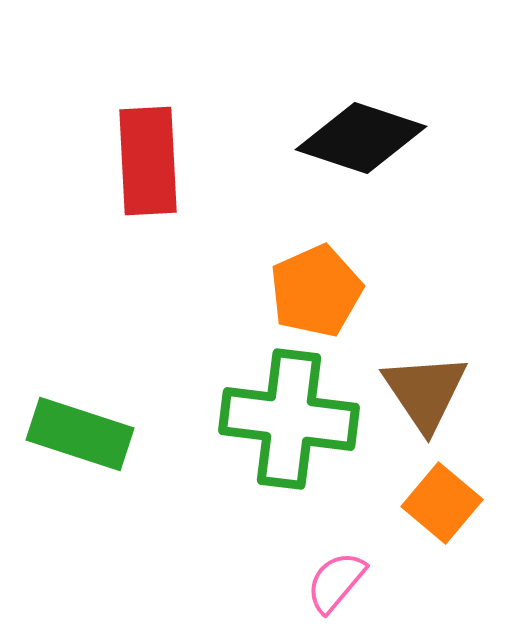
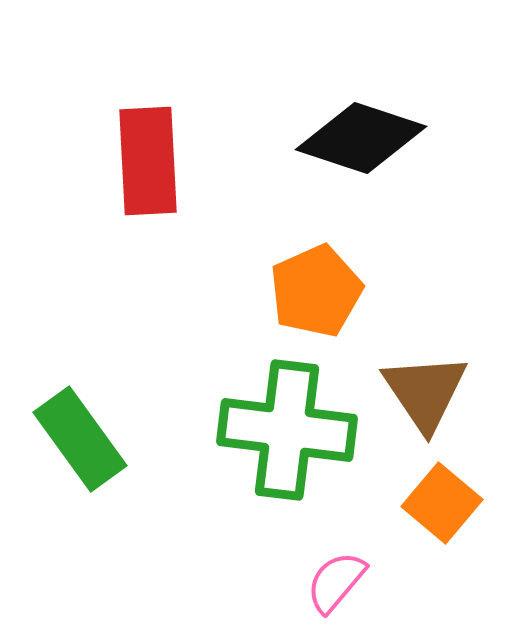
green cross: moved 2 px left, 11 px down
green rectangle: moved 5 px down; rotated 36 degrees clockwise
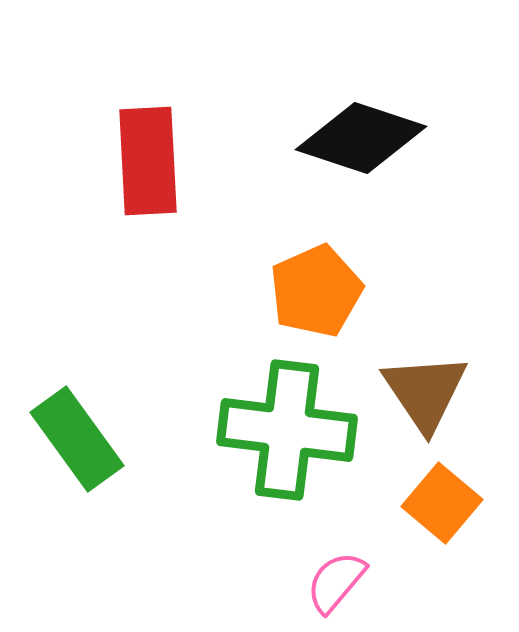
green rectangle: moved 3 px left
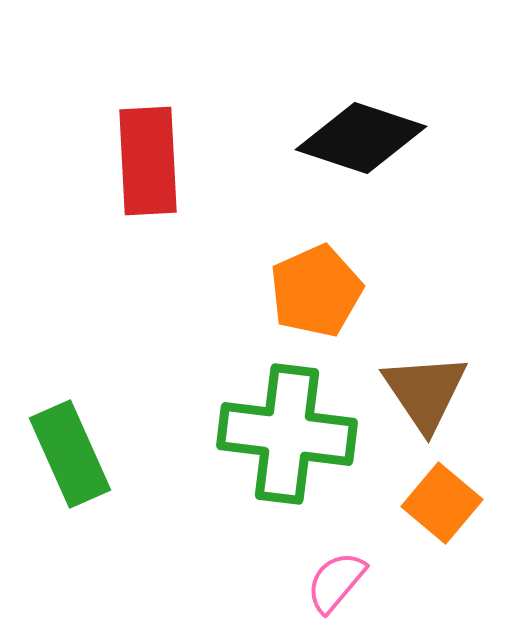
green cross: moved 4 px down
green rectangle: moved 7 px left, 15 px down; rotated 12 degrees clockwise
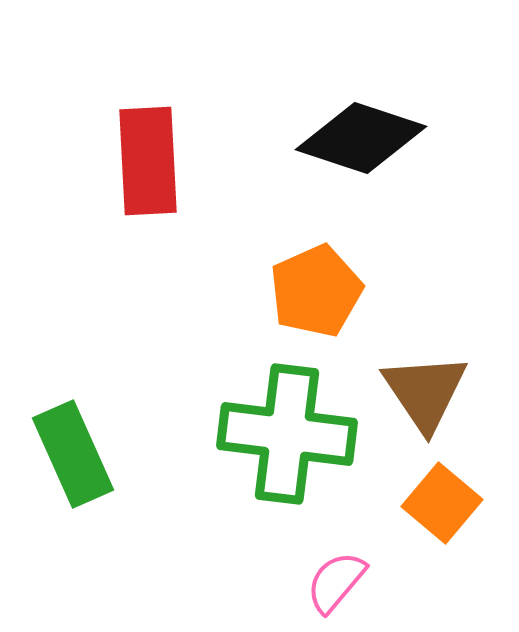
green rectangle: moved 3 px right
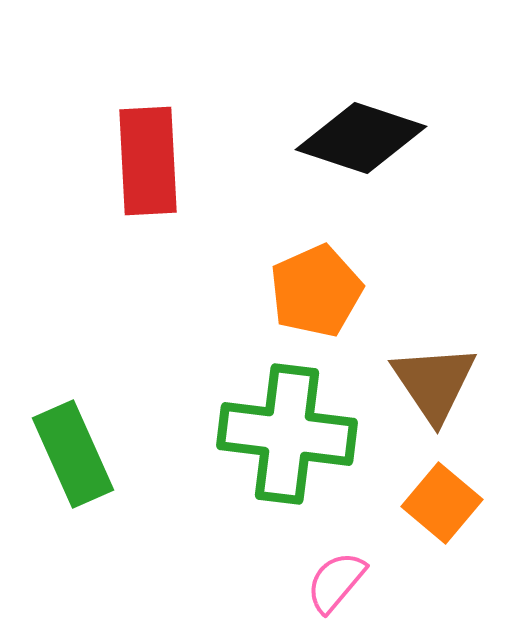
brown triangle: moved 9 px right, 9 px up
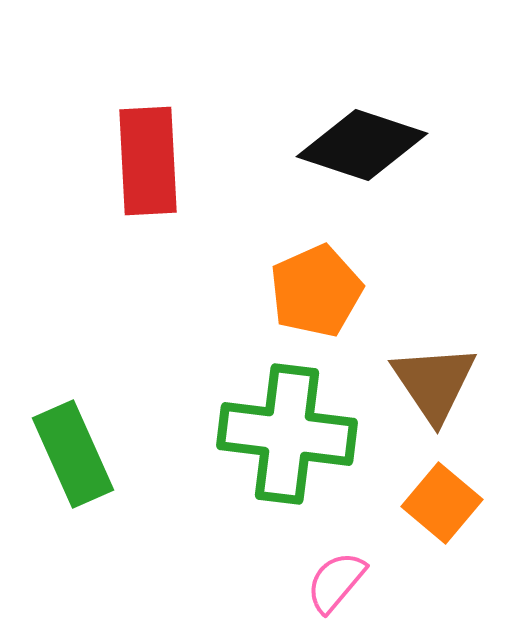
black diamond: moved 1 px right, 7 px down
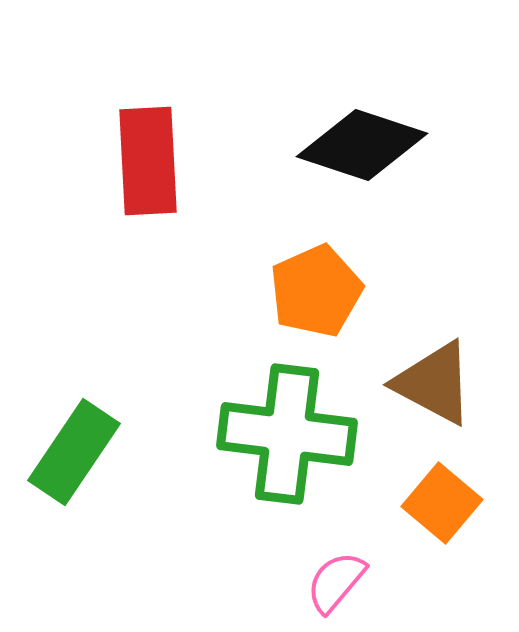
brown triangle: rotated 28 degrees counterclockwise
green rectangle: moved 1 px right, 2 px up; rotated 58 degrees clockwise
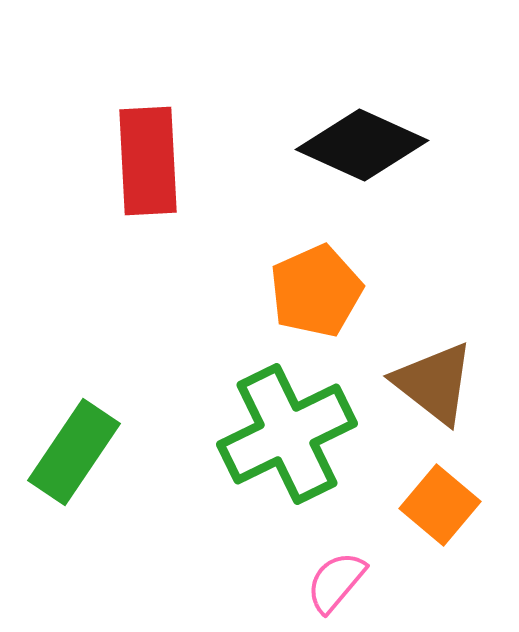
black diamond: rotated 6 degrees clockwise
brown triangle: rotated 10 degrees clockwise
green cross: rotated 33 degrees counterclockwise
orange square: moved 2 px left, 2 px down
